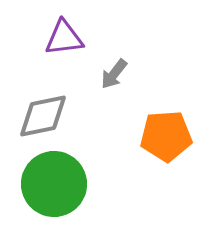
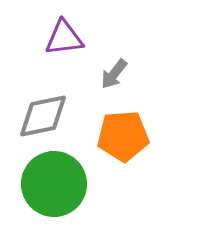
orange pentagon: moved 43 px left
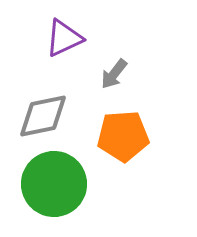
purple triangle: rotated 18 degrees counterclockwise
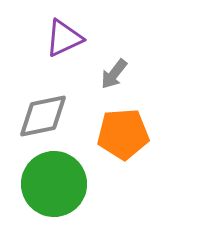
orange pentagon: moved 2 px up
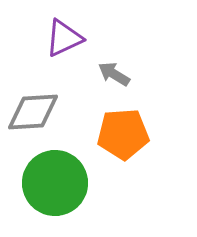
gray arrow: rotated 84 degrees clockwise
gray diamond: moved 10 px left, 4 px up; rotated 8 degrees clockwise
green circle: moved 1 px right, 1 px up
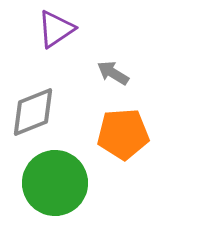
purple triangle: moved 8 px left, 9 px up; rotated 9 degrees counterclockwise
gray arrow: moved 1 px left, 1 px up
gray diamond: rotated 18 degrees counterclockwise
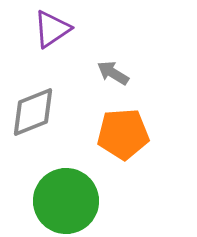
purple triangle: moved 4 px left
green circle: moved 11 px right, 18 px down
